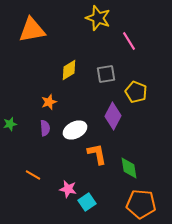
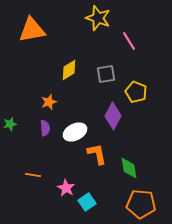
white ellipse: moved 2 px down
orange line: rotated 21 degrees counterclockwise
pink star: moved 2 px left, 1 px up; rotated 18 degrees clockwise
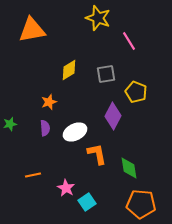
orange line: rotated 21 degrees counterclockwise
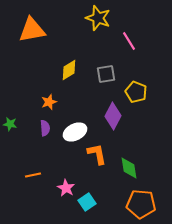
green star: rotated 24 degrees clockwise
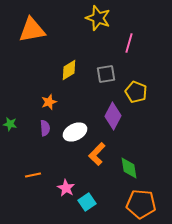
pink line: moved 2 px down; rotated 48 degrees clockwise
orange L-shape: rotated 125 degrees counterclockwise
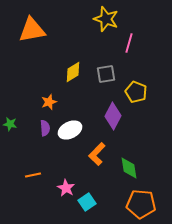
yellow star: moved 8 px right, 1 px down
yellow diamond: moved 4 px right, 2 px down
white ellipse: moved 5 px left, 2 px up
